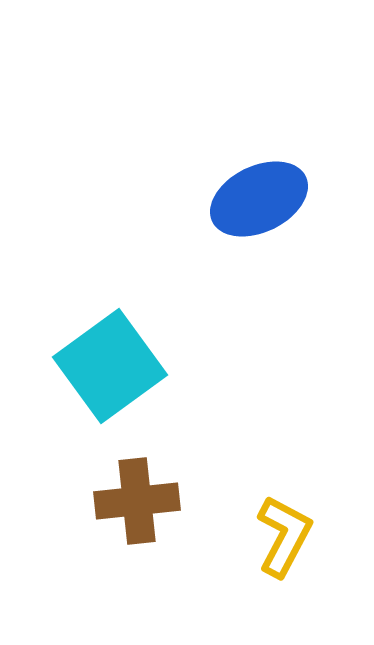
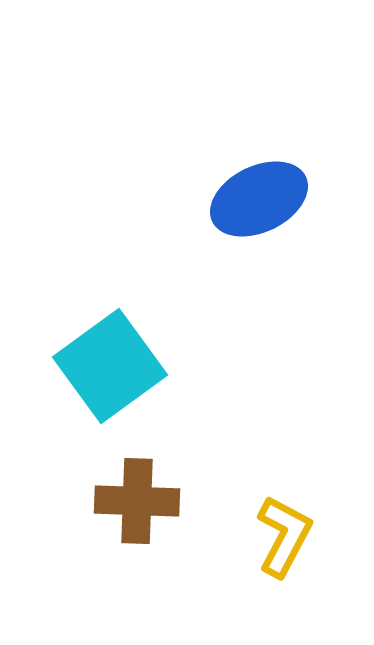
brown cross: rotated 8 degrees clockwise
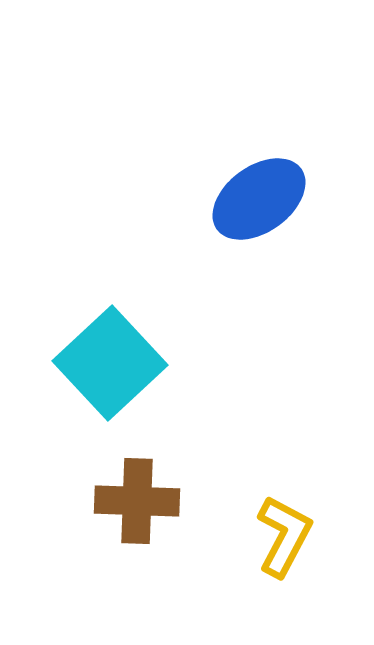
blue ellipse: rotated 10 degrees counterclockwise
cyan square: moved 3 px up; rotated 7 degrees counterclockwise
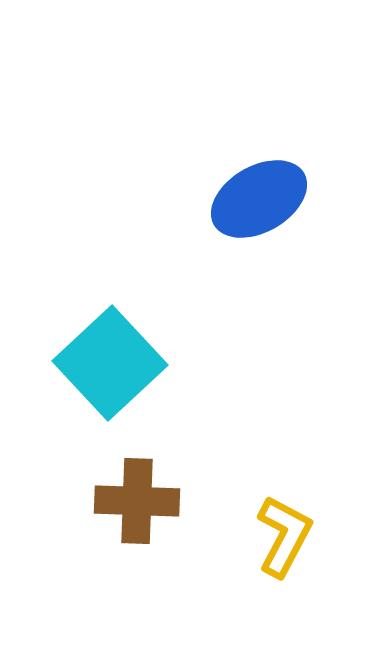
blue ellipse: rotated 6 degrees clockwise
